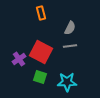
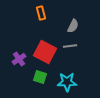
gray semicircle: moved 3 px right, 2 px up
red square: moved 4 px right
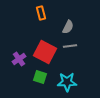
gray semicircle: moved 5 px left, 1 px down
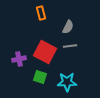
purple cross: rotated 24 degrees clockwise
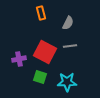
gray semicircle: moved 4 px up
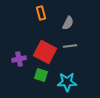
green square: moved 1 px right, 2 px up
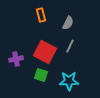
orange rectangle: moved 2 px down
gray line: rotated 56 degrees counterclockwise
purple cross: moved 3 px left
cyan star: moved 2 px right, 1 px up
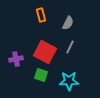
gray line: moved 1 px down
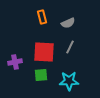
orange rectangle: moved 1 px right, 2 px down
gray semicircle: rotated 40 degrees clockwise
red square: moved 1 px left; rotated 25 degrees counterclockwise
purple cross: moved 1 px left, 3 px down
green square: rotated 24 degrees counterclockwise
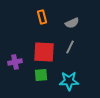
gray semicircle: moved 4 px right
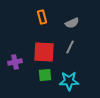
green square: moved 4 px right
